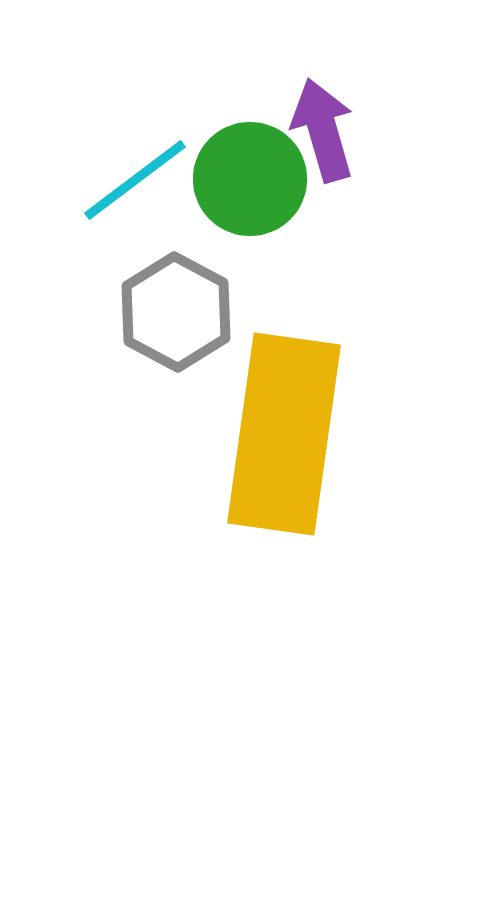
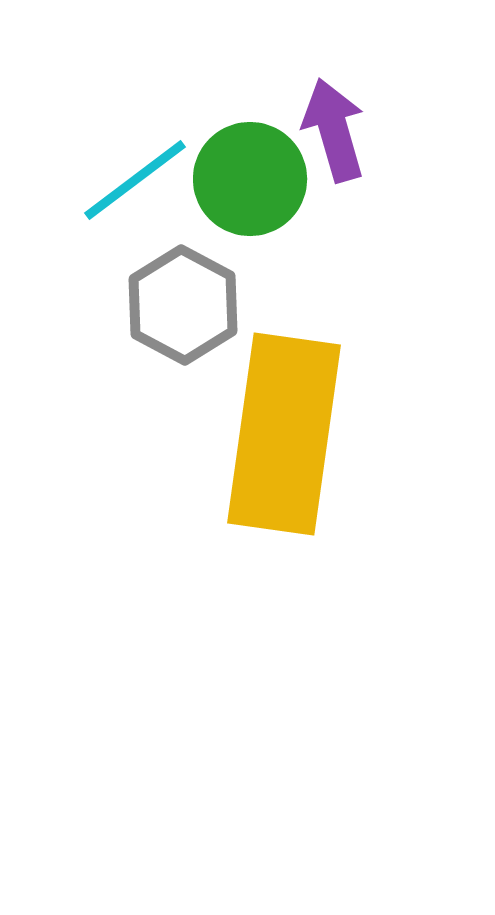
purple arrow: moved 11 px right
gray hexagon: moved 7 px right, 7 px up
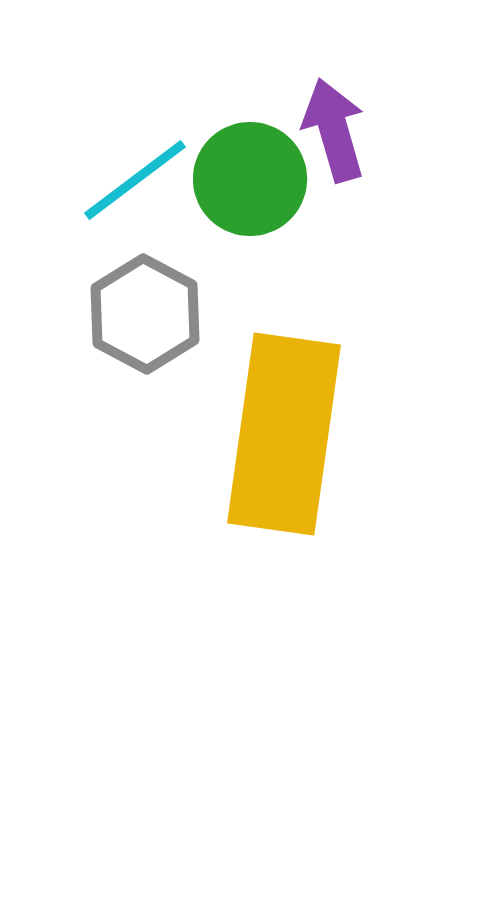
gray hexagon: moved 38 px left, 9 px down
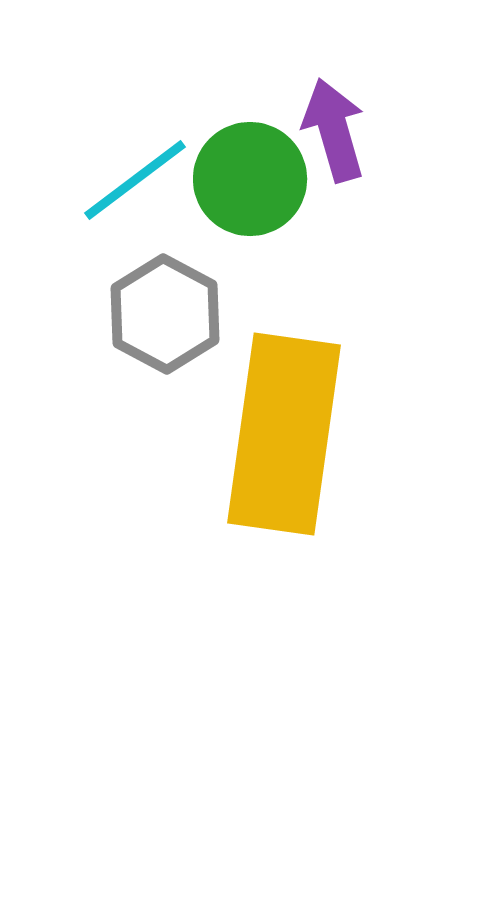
gray hexagon: moved 20 px right
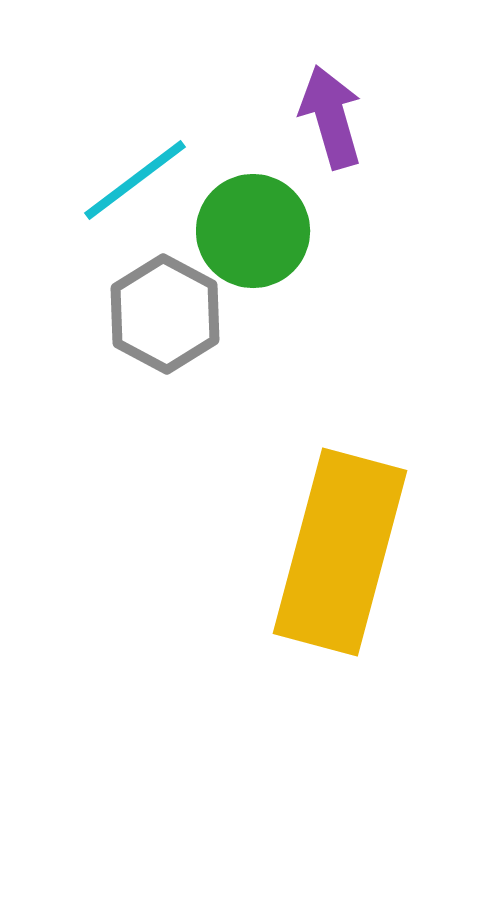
purple arrow: moved 3 px left, 13 px up
green circle: moved 3 px right, 52 px down
yellow rectangle: moved 56 px right, 118 px down; rotated 7 degrees clockwise
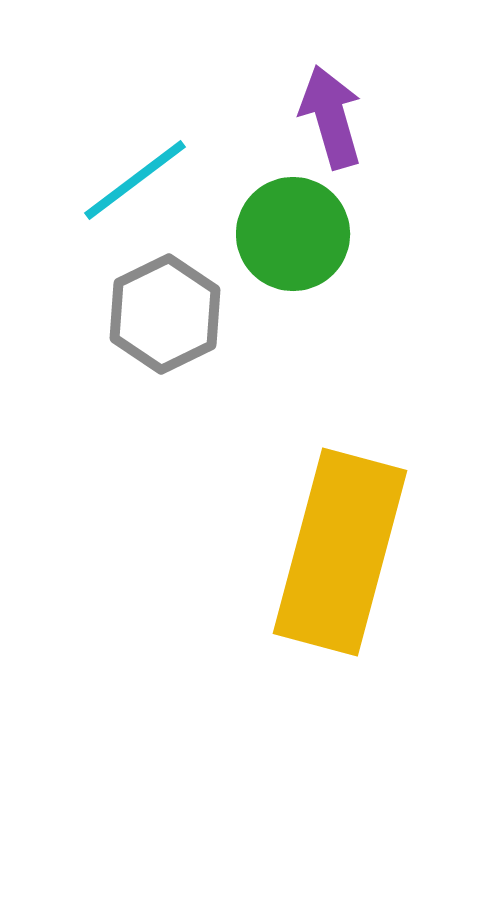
green circle: moved 40 px right, 3 px down
gray hexagon: rotated 6 degrees clockwise
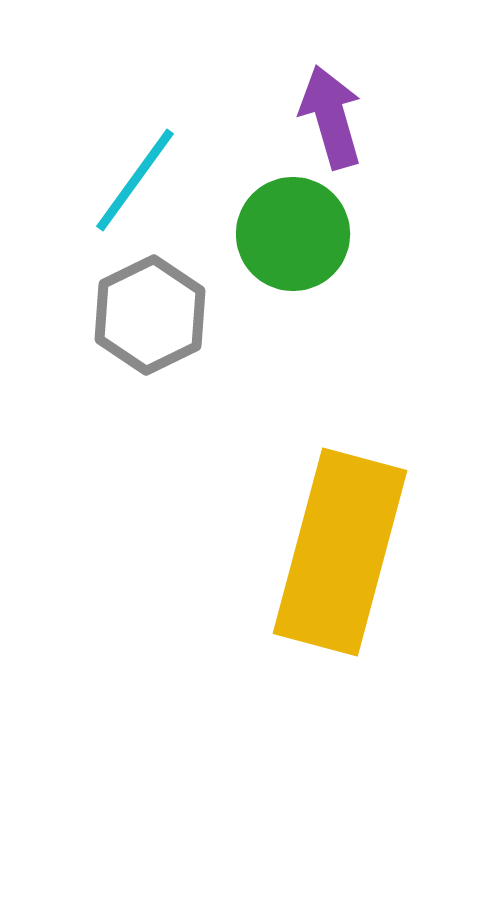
cyan line: rotated 17 degrees counterclockwise
gray hexagon: moved 15 px left, 1 px down
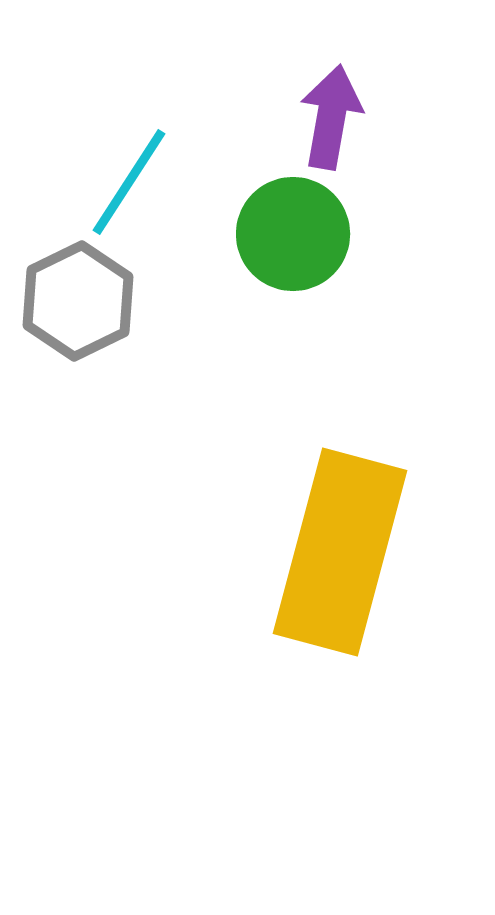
purple arrow: rotated 26 degrees clockwise
cyan line: moved 6 px left, 2 px down; rotated 3 degrees counterclockwise
gray hexagon: moved 72 px left, 14 px up
